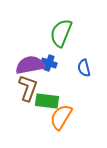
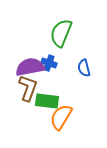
purple semicircle: moved 2 px down
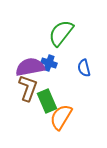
green semicircle: rotated 16 degrees clockwise
green rectangle: rotated 60 degrees clockwise
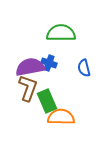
green semicircle: rotated 52 degrees clockwise
orange semicircle: rotated 60 degrees clockwise
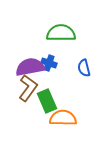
brown L-shape: rotated 16 degrees clockwise
orange semicircle: moved 2 px right, 1 px down
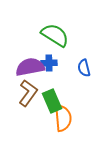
green semicircle: moved 6 px left, 2 px down; rotated 32 degrees clockwise
blue cross: rotated 21 degrees counterclockwise
brown L-shape: moved 5 px down
green rectangle: moved 5 px right
orange semicircle: rotated 84 degrees clockwise
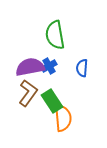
green semicircle: rotated 132 degrees counterclockwise
blue cross: moved 3 px down; rotated 28 degrees counterclockwise
blue semicircle: moved 2 px left; rotated 18 degrees clockwise
green rectangle: rotated 10 degrees counterclockwise
